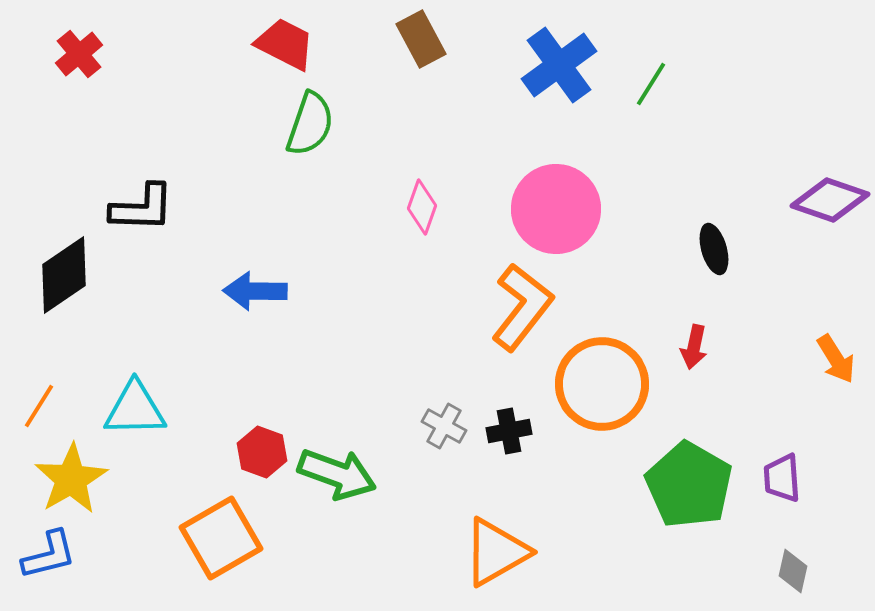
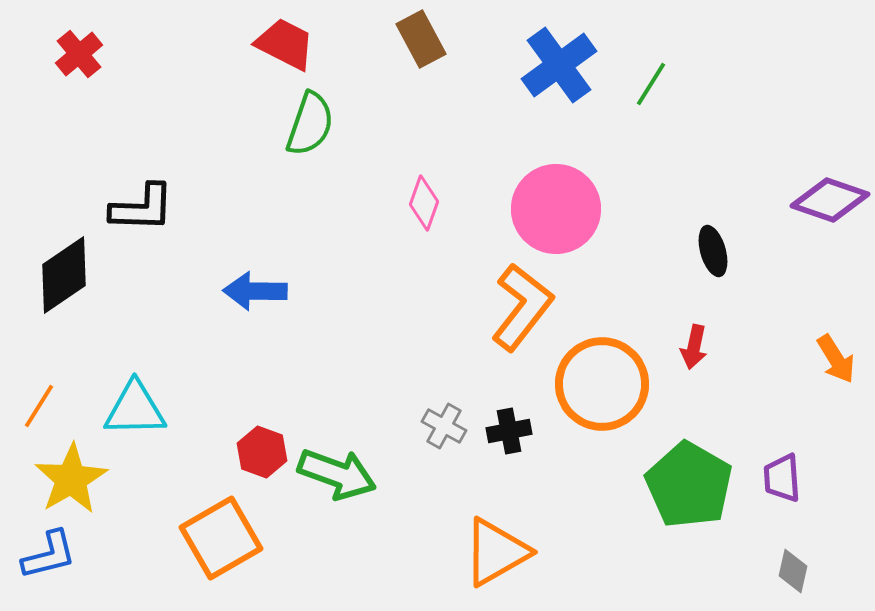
pink diamond: moved 2 px right, 4 px up
black ellipse: moved 1 px left, 2 px down
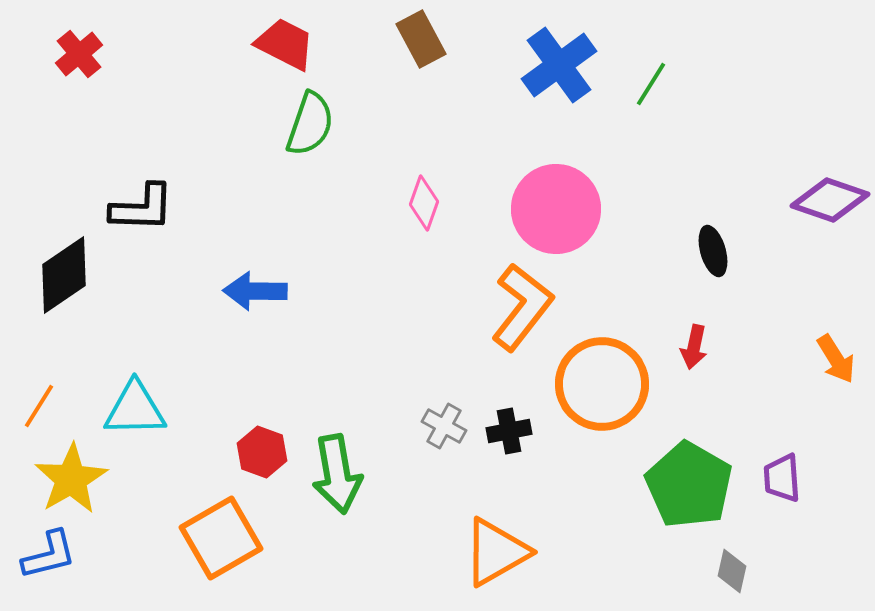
green arrow: rotated 60 degrees clockwise
gray diamond: moved 61 px left
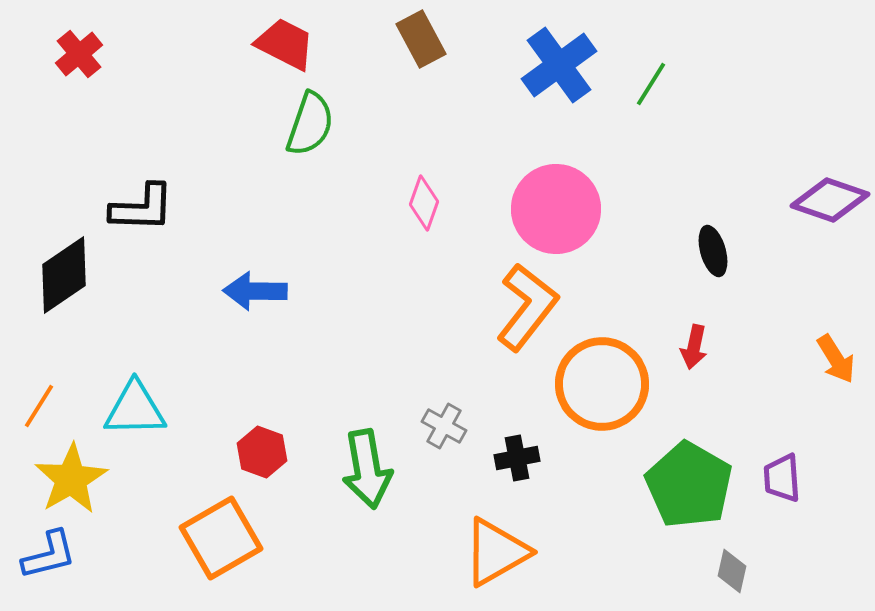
orange L-shape: moved 5 px right
black cross: moved 8 px right, 27 px down
green arrow: moved 30 px right, 5 px up
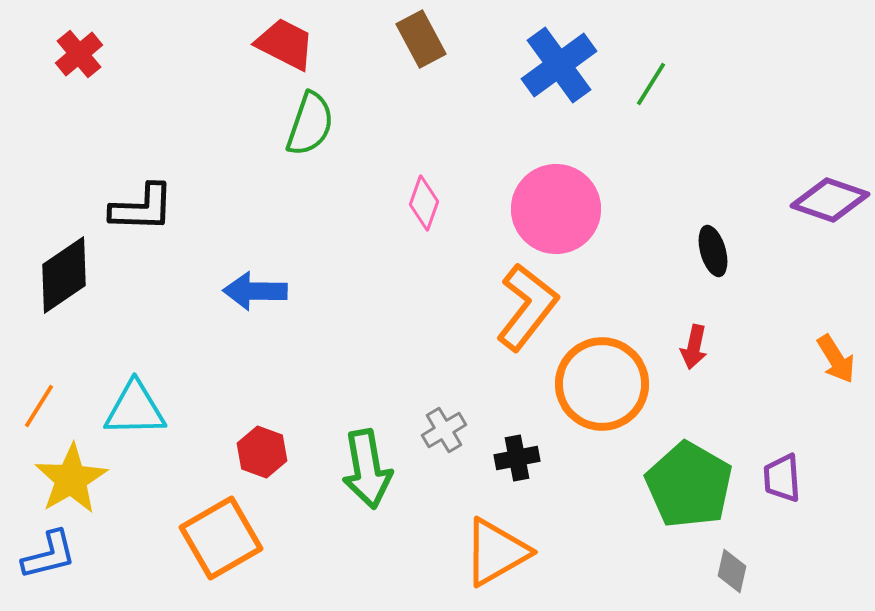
gray cross: moved 4 px down; rotated 30 degrees clockwise
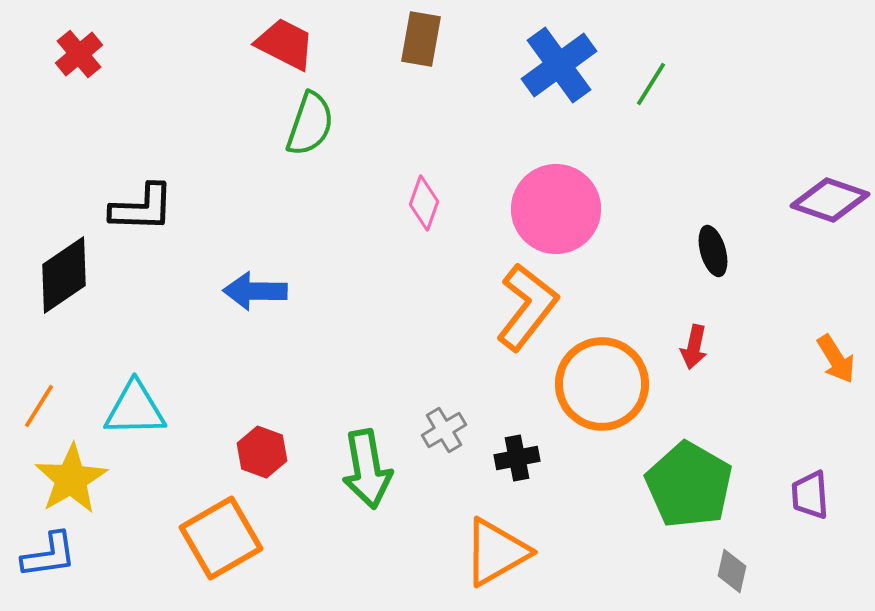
brown rectangle: rotated 38 degrees clockwise
purple trapezoid: moved 28 px right, 17 px down
blue L-shape: rotated 6 degrees clockwise
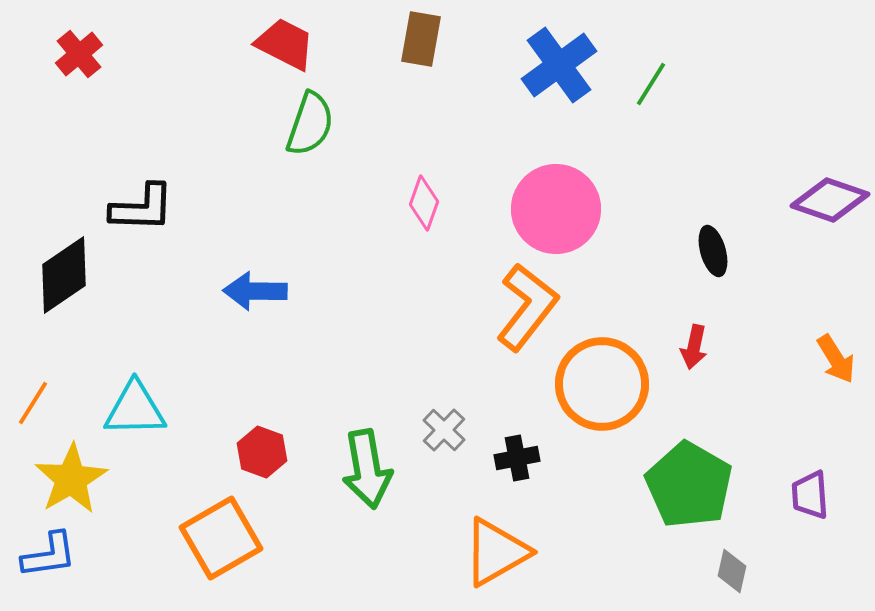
orange line: moved 6 px left, 3 px up
gray cross: rotated 15 degrees counterclockwise
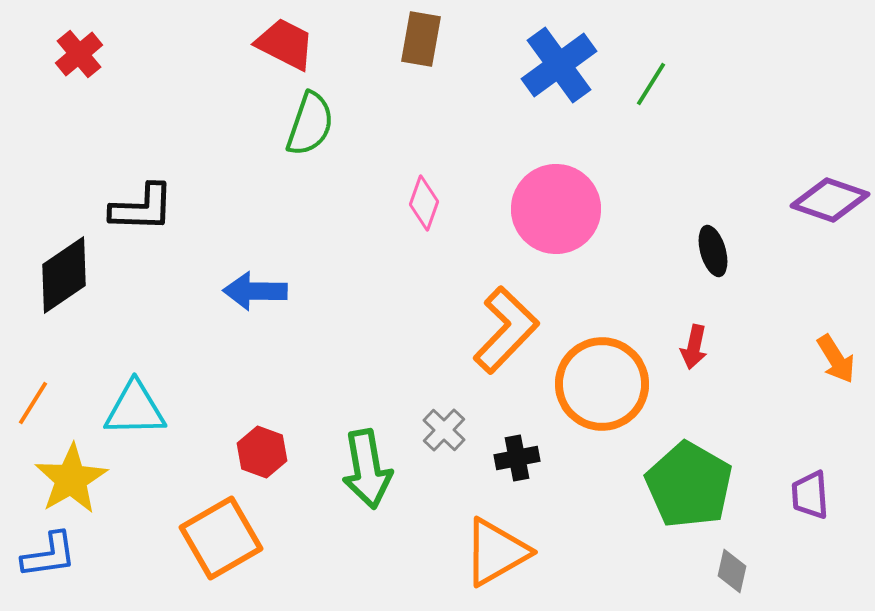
orange L-shape: moved 21 px left, 23 px down; rotated 6 degrees clockwise
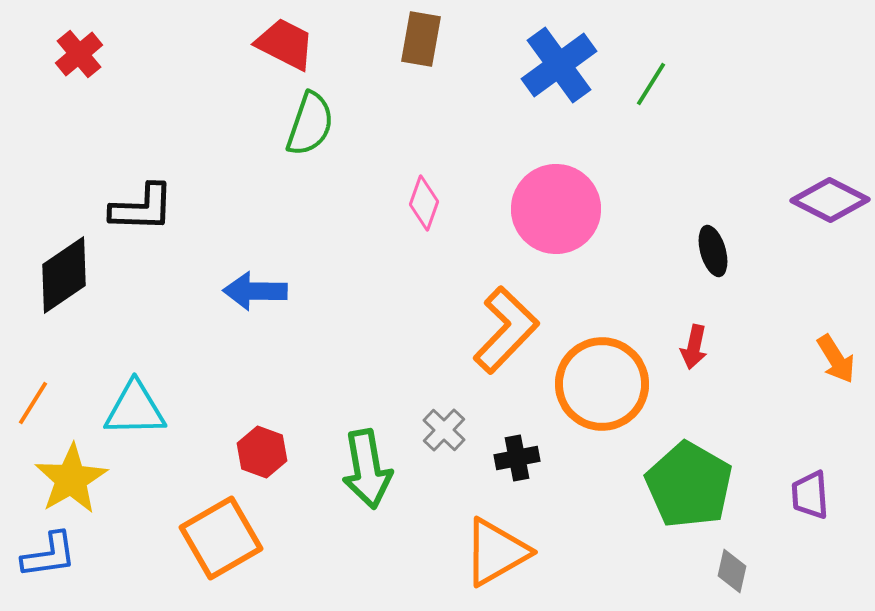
purple diamond: rotated 8 degrees clockwise
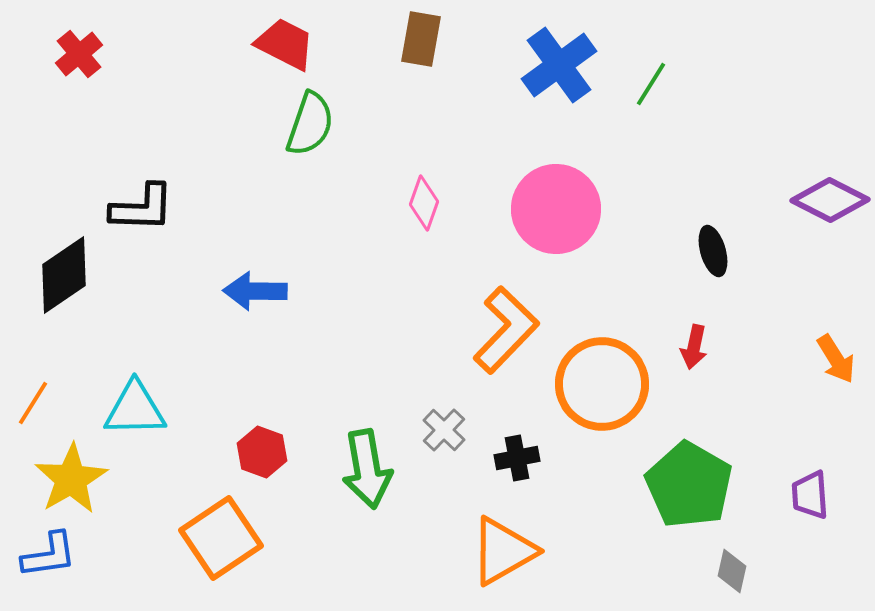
orange square: rotated 4 degrees counterclockwise
orange triangle: moved 7 px right, 1 px up
